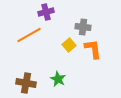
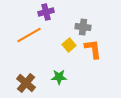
green star: moved 1 px right, 2 px up; rotated 28 degrees counterclockwise
brown cross: rotated 30 degrees clockwise
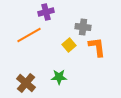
orange L-shape: moved 4 px right, 2 px up
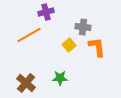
green star: moved 1 px right, 1 px down
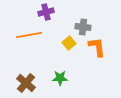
orange line: rotated 20 degrees clockwise
yellow square: moved 2 px up
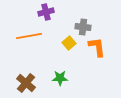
orange line: moved 1 px down
